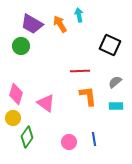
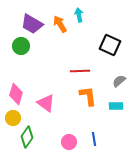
gray semicircle: moved 4 px right, 1 px up
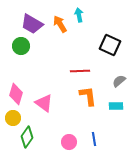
pink triangle: moved 2 px left
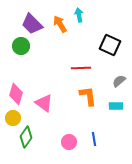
purple trapezoid: rotated 15 degrees clockwise
red line: moved 1 px right, 3 px up
green diamond: moved 1 px left
